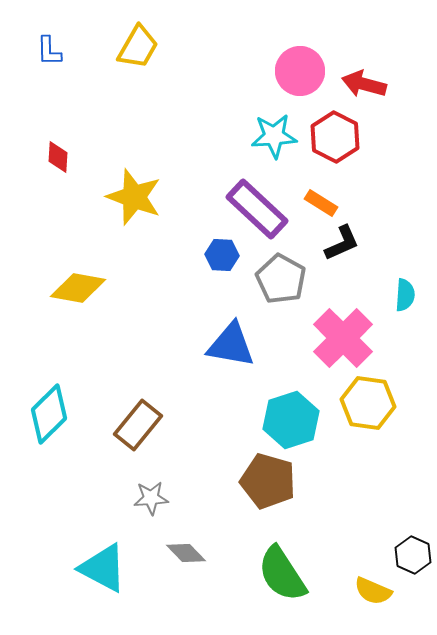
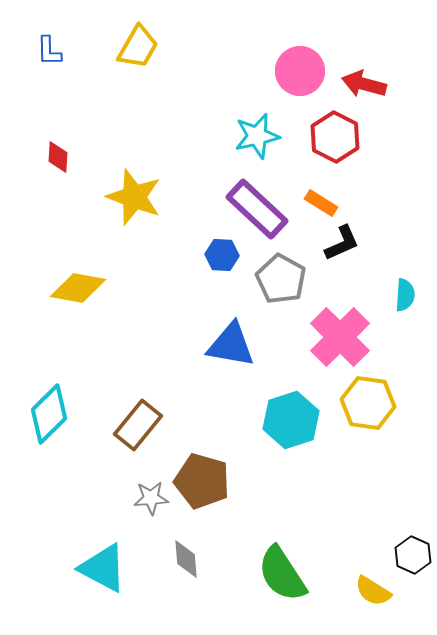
cyan star: moved 17 px left; rotated 9 degrees counterclockwise
pink cross: moved 3 px left, 1 px up
brown pentagon: moved 66 px left
gray diamond: moved 6 px down; rotated 39 degrees clockwise
yellow semicircle: rotated 9 degrees clockwise
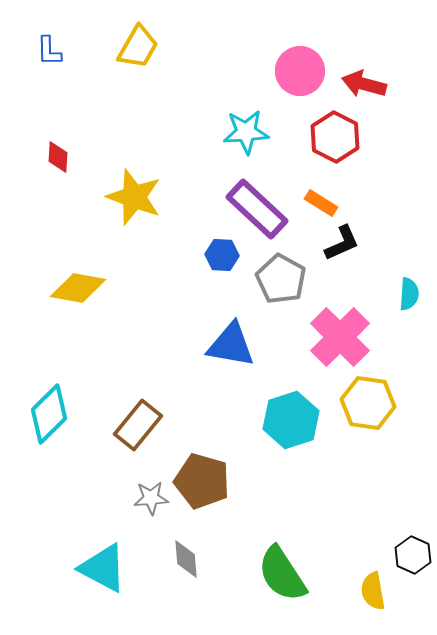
cyan star: moved 11 px left, 4 px up; rotated 9 degrees clockwise
cyan semicircle: moved 4 px right, 1 px up
yellow semicircle: rotated 48 degrees clockwise
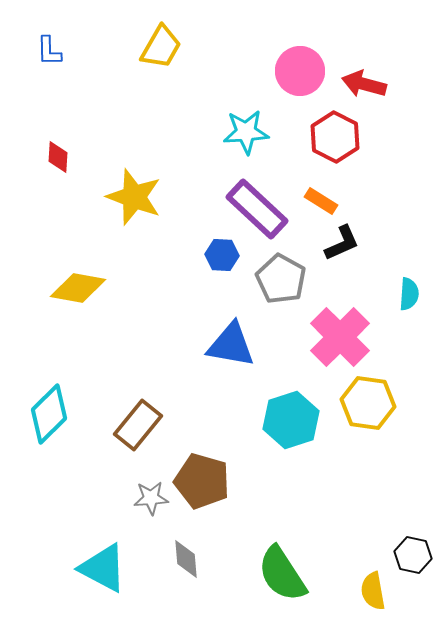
yellow trapezoid: moved 23 px right
orange rectangle: moved 2 px up
black hexagon: rotated 12 degrees counterclockwise
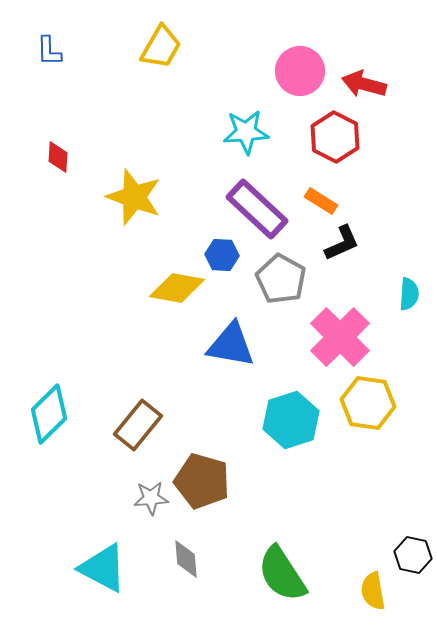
yellow diamond: moved 99 px right
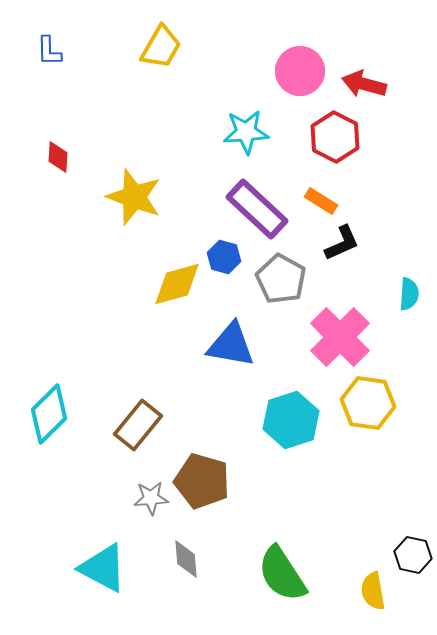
blue hexagon: moved 2 px right, 2 px down; rotated 12 degrees clockwise
yellow diamond: moved 4 px up; rotated 26 degrees counterclockwise
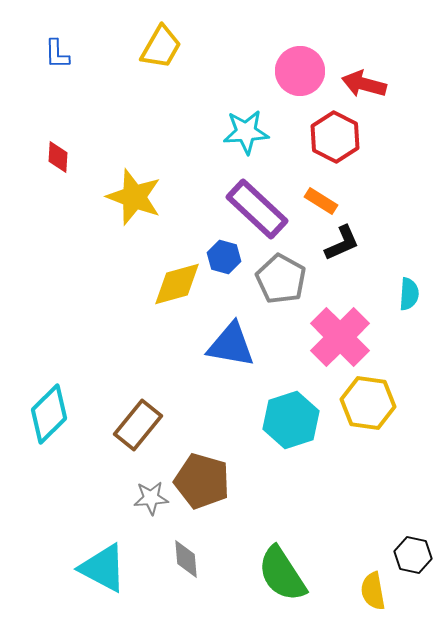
blue L-shape: moved 8 px right, 3 px down
